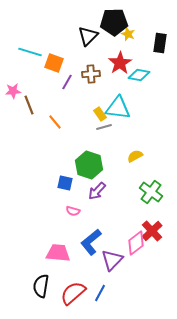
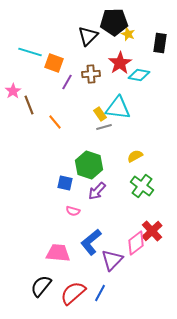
pink star: rotated 28 degrees counterclockwise
green cross: moved 9 px left, 6 px up
black semicircle: rotated 30 degrees clockwise
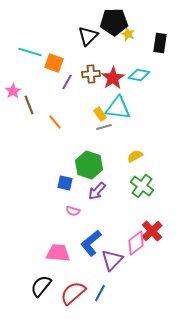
red star: moved 7 px left, 15 px down
blue L-shape: moved 1 px down
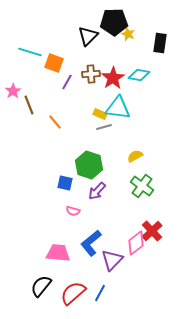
yellow rectangle: rotated 32 degrees counterclockwise
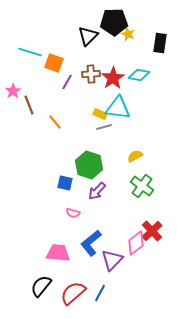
pink semicircle: moved 2 px down
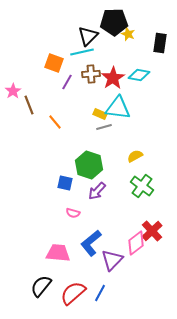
cyan line: moved 52 px right; rotated 30 degrees counterclockwise
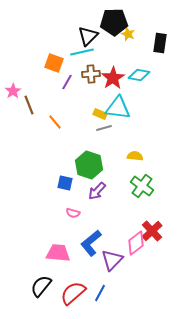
gray line: moved 1 px down
yellow semicircle: rotated 35 degrees clockwise
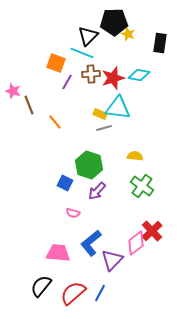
cyan line: moved 1 px down; rotated 35 degrees clockwise
orange square: moved 2 px right
red star: rotated 15 degrees clockwise
pink star: rotated 21 degrees counterclockwise
blue square: rotated 14 degrees clockwise
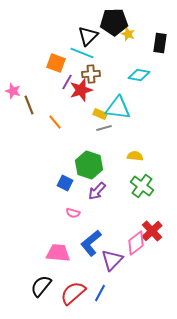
red star: moved 32 px left, 12 px down
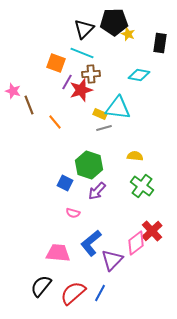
black triangle: moved 4 px left, 7 px up
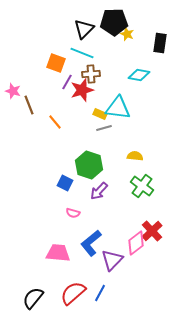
yellow star: moved 1 px left
red star: moved 1 px right
purple arrow: moved 2 px right
black semicircle: moved 8 px left, 12 px down
